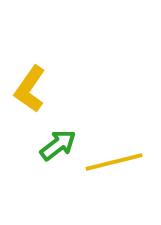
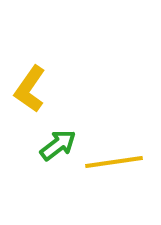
yellow line: rotated 6 degrees clockwise
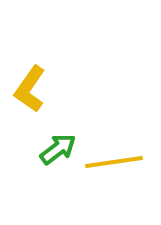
green arrow: moved 4 px down
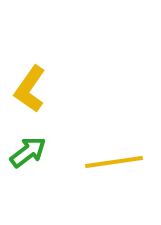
green arrow: moved 30 px left, 3 px down
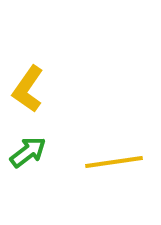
yellow L-shape: moved 2 px left
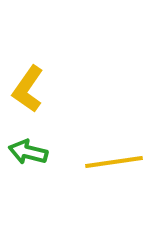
green arrow: rotated 129 degrees counterclockwise
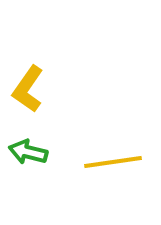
yellow line: moved 1 px left
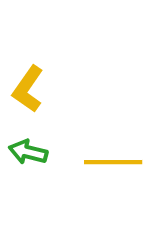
yellow line: rotated 8 degrees clockwise
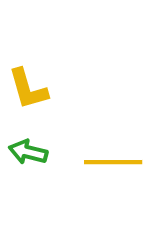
yellow L-shape: rotated 51 degrees counterclockwise
